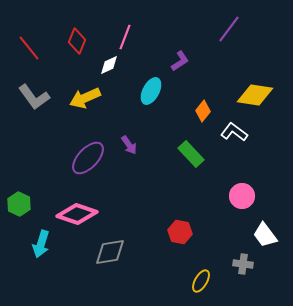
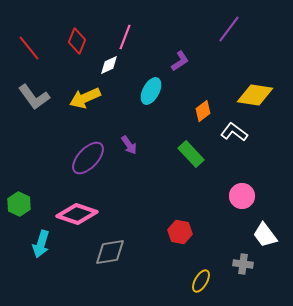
orange diamond: rotated 15 degrees clockwise
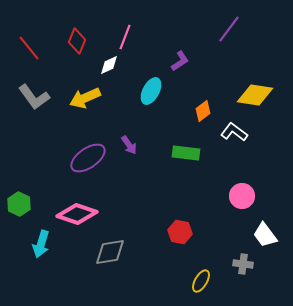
green rectangle: moved 5 px left, 1 px up; rotated 40 degrees counterclockwise
purple ellipse: rotated 12 degrees clockwise
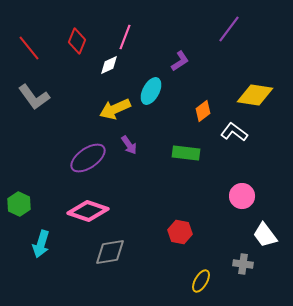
yellow arrow: moved 30 px right, 11 px down
pink diamond: moved 11 px right, 3 px up
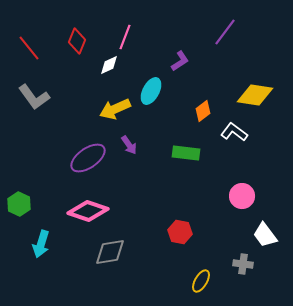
purple line: moved 4 px left, 3 px down
